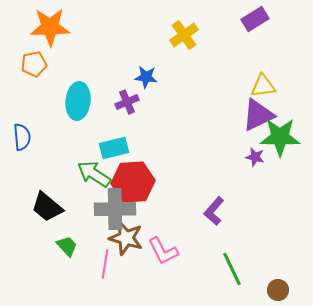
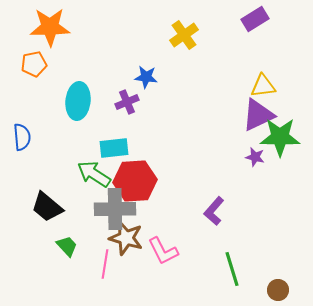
cyan rectangle: rotated 8 degrees clockwise
red hexagon: moved 2 px right, 1 px up
green line: rotated 8 degrees clockwise
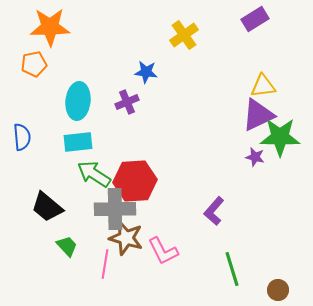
blue star: moved 5 px up
cyan rectangle: moved 36 px left, 6 px up
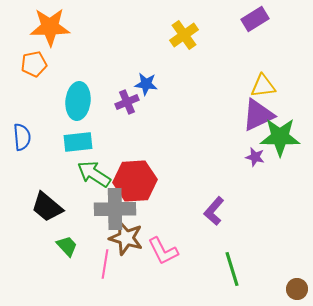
blue star: moved 12 px down
brown circle: moved 19 px right, 1 px up
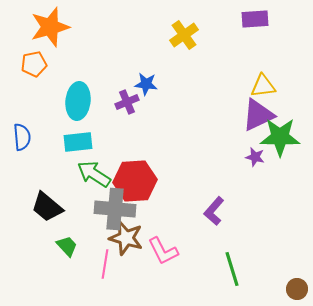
purple rectangle: rotated 28 degrees clockwise
orange star: rotated 15 degrees counterclockwise
gray cross: rotated 6 degrees clockwise
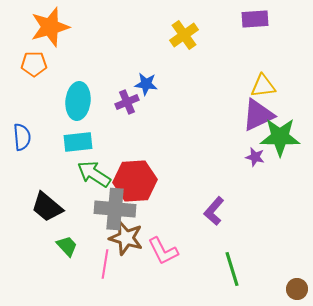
orange pentagon: rotated 10 degrees clockwise
